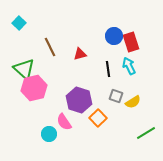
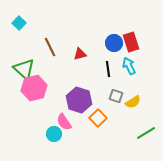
blue circle: moved 7 px down
cyan circle: moved 5 px right
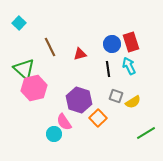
blue circle: moved 2 px left, 1 px down
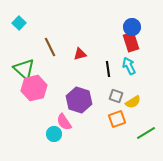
blue circle: moved 20 px right, 17 px up
orange square: moved 19 px right, 1 px down; rotated 24 degrees clockwise
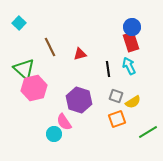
green line: moved 2 px right, 1 px up
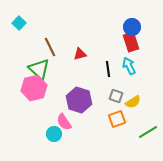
green triangle: moved 15 px right
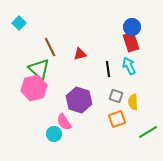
yellow semicircle: rotated 119 degrees clockwise
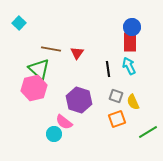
red rectangle: moved 1 px left; rotated 18 degrees clockwise
brown line: moved 1 px right, 2 px down; rotated 54 degrees counterclockwise
red triangle: moved 3 px left, 1 px up; rotated 40 degrees counterclockwise
yellow semicircle: rotated 21 degrees counterclockwise
pink semicircle: rotated 18 degrees counterclockwise
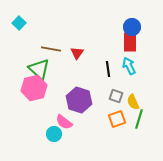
green line: moved 9 px left, 13 px up; rotated 42 degrees counterclockwise
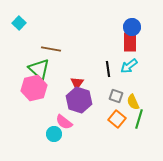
red triangle: moved 30 px down
cyan arrow: rotated 102 degrees counterclockwise
orange square: rotated 30 degrees counterclockwise
